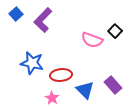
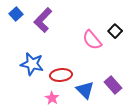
pink semicircle: rotated 30 degrees clockwise
blue star: moved 1 px down
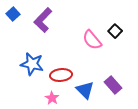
blue square: moved 3 px left
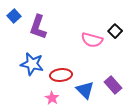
blue square: moved 1 px right, 2 px down
purple L-shape: moved 5 px left, 7 px down; rotated 25 degrees counterclockwise
pink semicircle: rotated 35 degrees counterclockwise
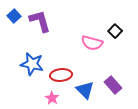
purple L-shape: moved 2 px right, 6 px up; rotated 145 degrees clockwise
pink semicircle: moved 3 px down
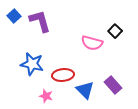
red ellipse: moved 2 px right
pink star: moved 6 px left, 2 px up; rotated 16 degrees counterclockwise
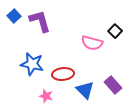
red ellipse: moved 1 px up
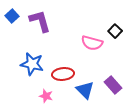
blue square: moved 2 px left
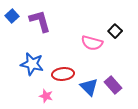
blue triangle: moved 4 px right, 3 px up
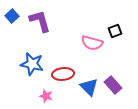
black square: rotated 24 degrees clockwise
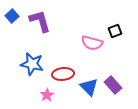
pink star: moved 1 px right, 1 px up; rotated 24 degrees clockwise
